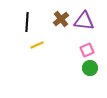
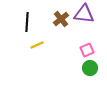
purple triangle: moved 7 px up
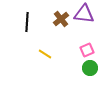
yellow line: moved 8 px right, 9 px down; rotated 56 degrees clockwise
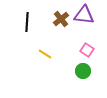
purple triangle: moved 1 px down
pink square: rotated 32 degrees counterclockwise
green circle: moved 7 px left, 3 px down
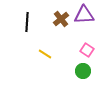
purple triangle: rotated 10 degrees counterclockwise
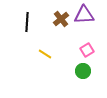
pink square: rotated 24 degrees clockwise
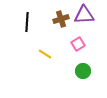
brown cross: rotated 21 degrees clockwise
pink square: moved 9 px left, 6 px up
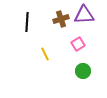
yellow line: rotated 32 degrees clockwise
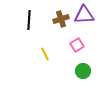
black line: moved 2 px right, 2 px up
pink square: moved 1 px left, 1 px down
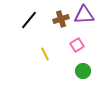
black line: rotated 36 degrees clockwise
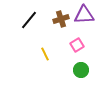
green circle: moved 2 px left, 1 px up
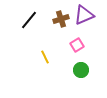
purple triangle: rotated 20 degrees counterclockwise
yellow line: moved 3 px down
